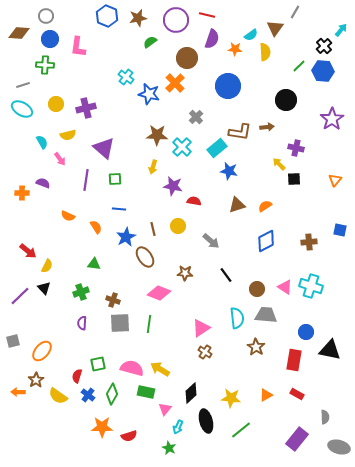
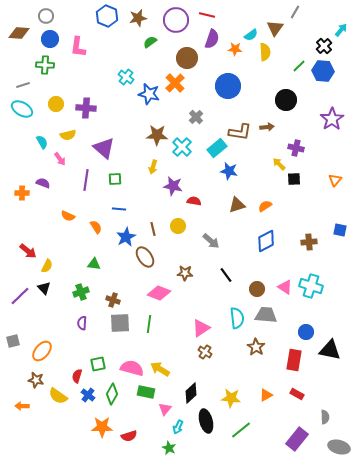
purple cross at (86, 108): rotated 18 degrees clockwise
brown star at (36, 380): rotated 28 degrees counterclockwise
orange arrow at (18, 392): moved 4 px right, 14 px down
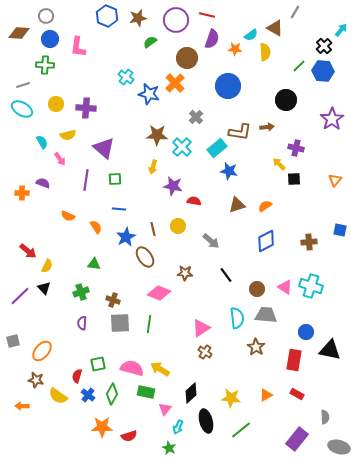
brown triangle at (275, 28): rotated 36 degrees counterclockwise
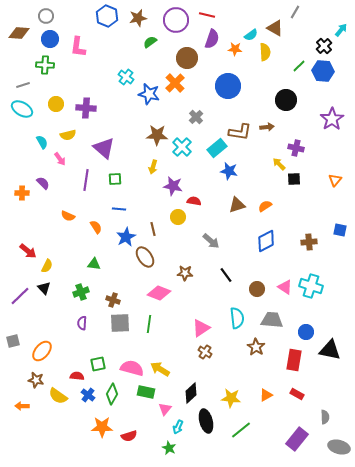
purple semicircle at (43, 183): rotated 24 degrees clockwise
yellow circle at (178, 226): moved 9 px up
gray trapezoid at (266, 315): moved 6 px right, 5 px down
red semicircle at (77, 376): rotated 80 degrees clockwise
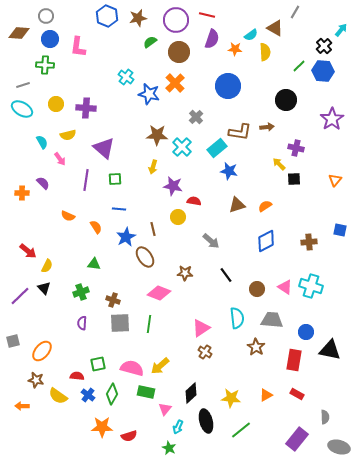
brown circle at (187, 58): moved 8 px left, 6 px up
yellow arrow at (160, 369): moved 3 px up; rotated 72 degrees counterclockwise
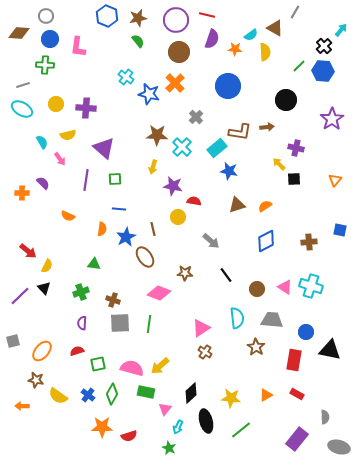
green semicircle at (150, 42): moved 12 px left, 1 px up; rotated 88 degrees clockwise
orange semicircle at (96, 227): moved 6 px right, 2 px down; rotated 40 degrees clockwise
red semicircle at (77, 376): moved 25 px up; rotated 24 degrees counterclockwise
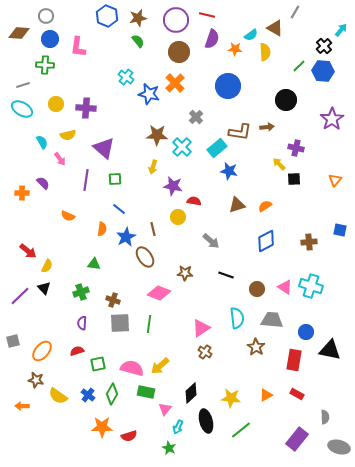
blue line at (119, 209): rotated 32 degrees clockwise
black line at (226, 275): rotated 35 degrees counterclockwise
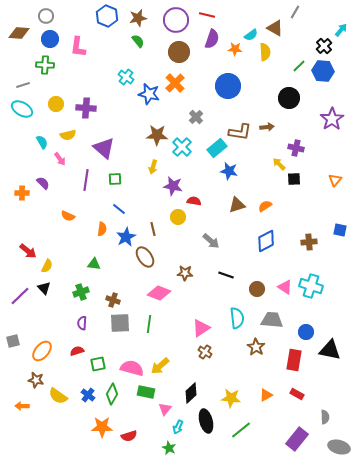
black circle at (286, 100): moved 3 px right, 2 px up
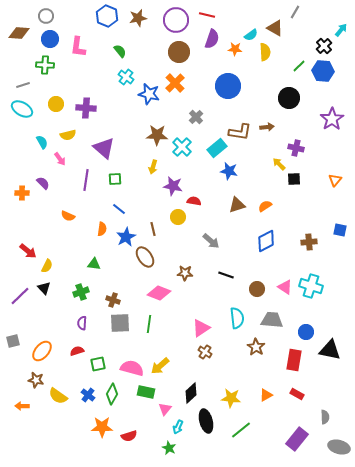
green semicircle at (138, 41): moved 18 px left, 10 px down
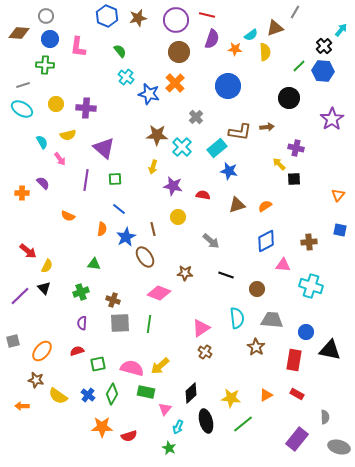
brown triangle at (275, 28): rotated 48 degrees counterclockwise
orange triangle at (335, 180): moved 3 px right, 15 px down
red semicircle at (194, 201): moved 9 px right, 6 px up
pink triangle at (285, 287): moved 2 px left, 22 px up; rotated 28 degrees counterclockwise
green line at (241, 430): moved 2 px right, 6 px up
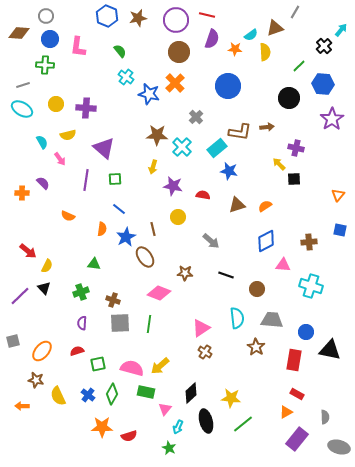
blue hexagon at (323, 71): moved 13 px down
orange triangle at (266, 395): moved 20 px right, 17 px down
yellow semicircle at (58, 396): rotated 30 degrees clockwise
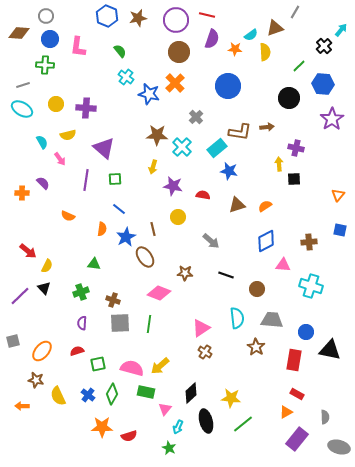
yellow arrow at (279, 164): rotated 40 degrees clockwise
